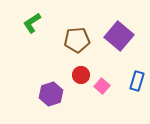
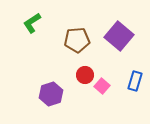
red circle: moved 4 px right
blue rectangle: moved 2 px left
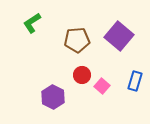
red circle: moved 3 px left
purple hexagon: moved 2 px right, 3 px down; rotated 15 degrees counterclockwise
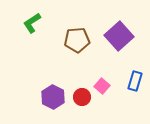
purple square: rotated 8 degrees clockwise
red circle: moved 22 px down
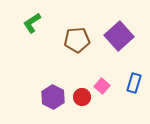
blue rectangle: moved 1 px left, 2 px down
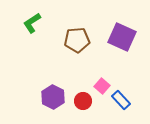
purple square: moved 3 px right, 1 px down; rotated 24 degrees counterclockwise
blue rectangle: moved 13 px left, 17 px down; rotated 60 degrees counterclockwise
red circle: moved 1 px right, 4 px down
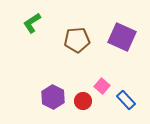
blue rectangle: moved 5 px right
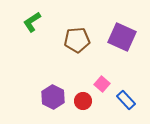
green L-shape: moved 1 px up
pink square: moved 2 px up
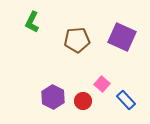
green L-shape: rotated 30 degrees counterclockwise
